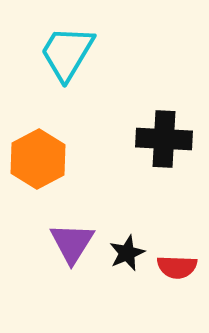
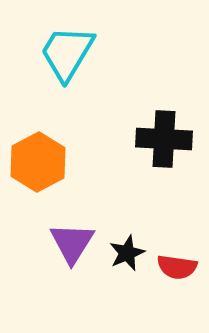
orange hexagon: moved 3 px down
red semicircle: rotated 6 degrees clockwise
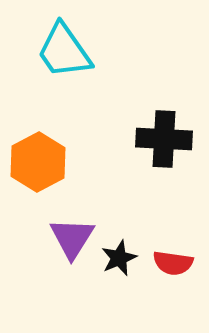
cyan trapezoid: moved 3 px left, 2 px up; rotated 66 degrees counterclockwise
purple triangle: moved 5 px up
black star: moved 8 px left, 5 px down
red semicircle: moved 4 px left, 4 px up
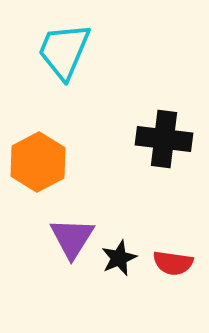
cyan trapezoid: rotated 58 degrees clockwise
black cross: rotated 4 degrees clockwise
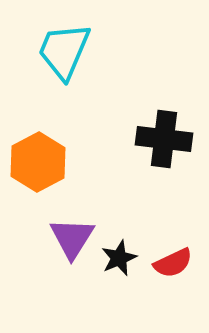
red semicircle: rotated 33 degrees counterclockwise
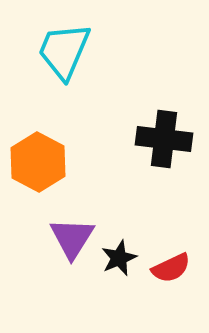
orange hexagon: rotated 4 degrees counterclockwise
red semicircle: moved 2 px left, 5 px down
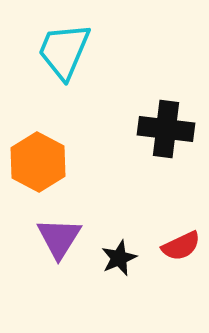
black cross: moved 2 px right, 10 px up
purple triangle: moved 13 px left
red semicircle: moved 10 px right, 22 px up
